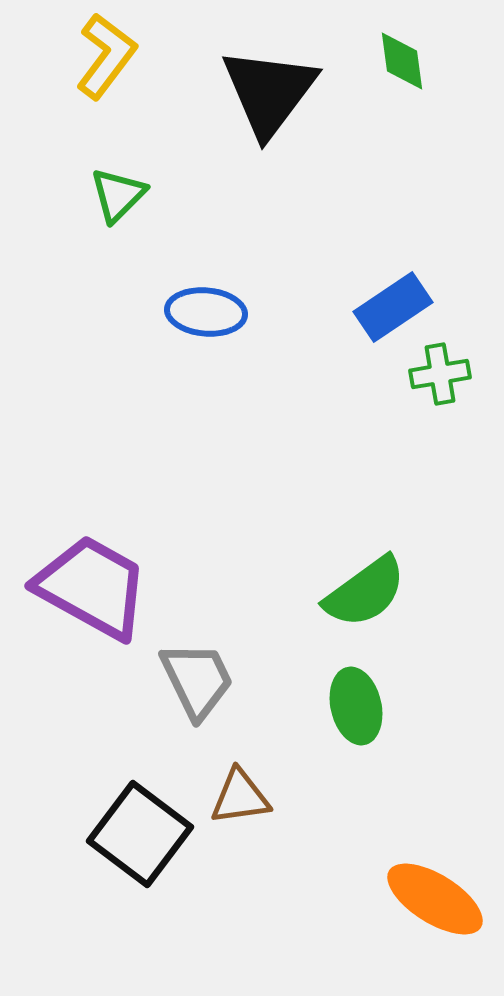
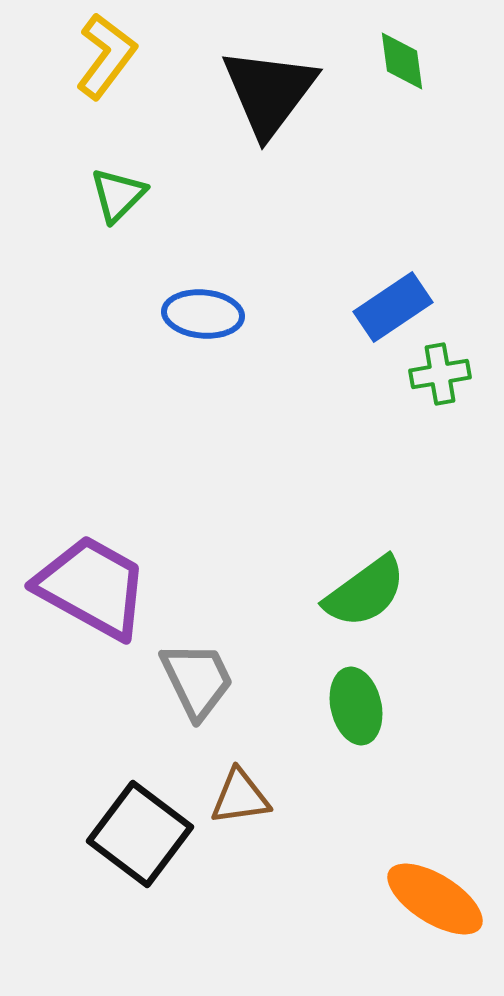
blue ellipse: moved 3 px left, 2 px down
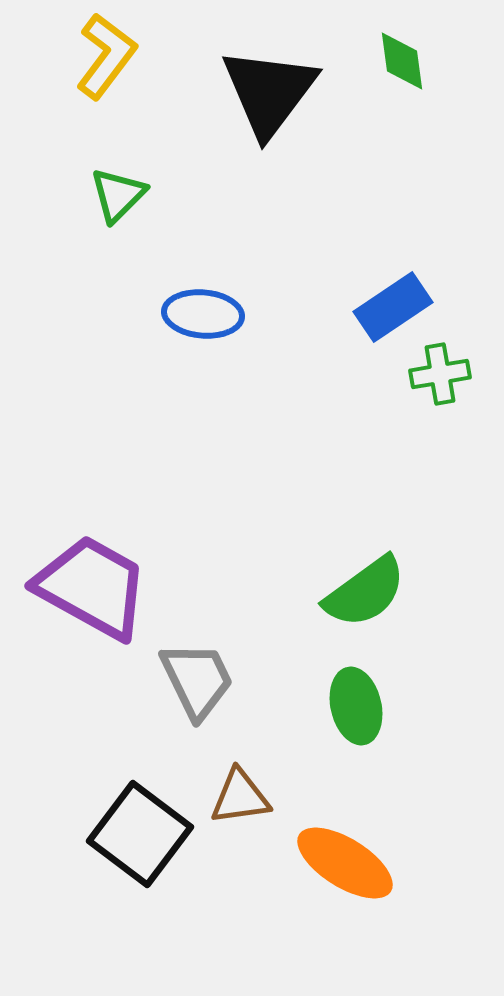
orange ellipse: moved 90 px left, 36 px up
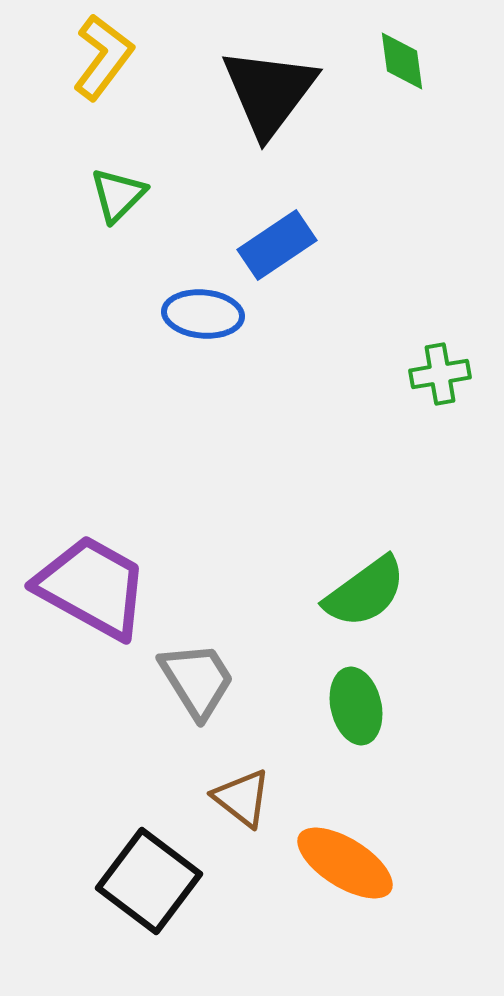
yellow L-shape: moved 3 px left, 1 px down
blue rectangle: moved 116 px left, 62 px up
gray trapezoid: rotated 6 degrees counterclockwise
brown triangle: moved 2 px right, 1 px down; rotated 46 degrees clockwise
black square: moved 9 px right, 47 px down
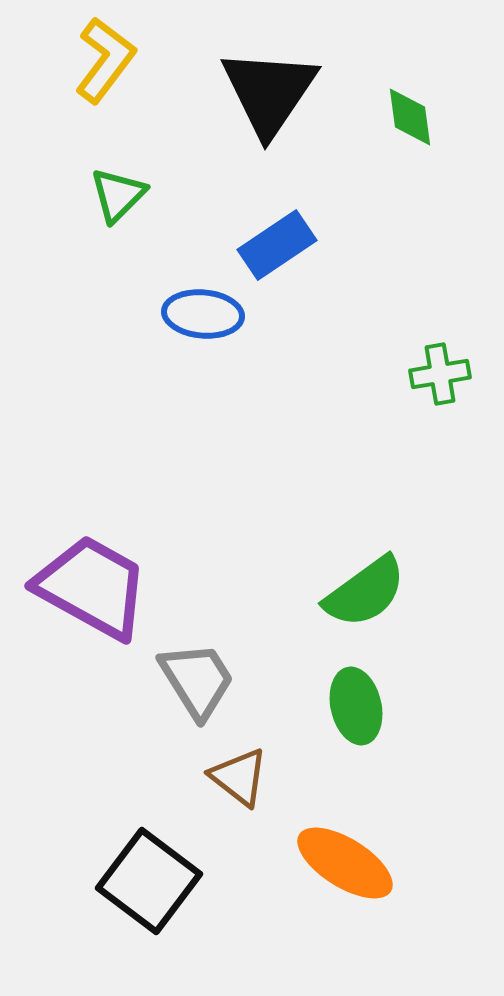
yellow L-shape: moved 2 px right, 3 px down
green diamond: moved 8 px right, 56 px down
black triangle: rotated 3 degrees counterclockwise
brown triangle: moved 3 px left, 21 px up
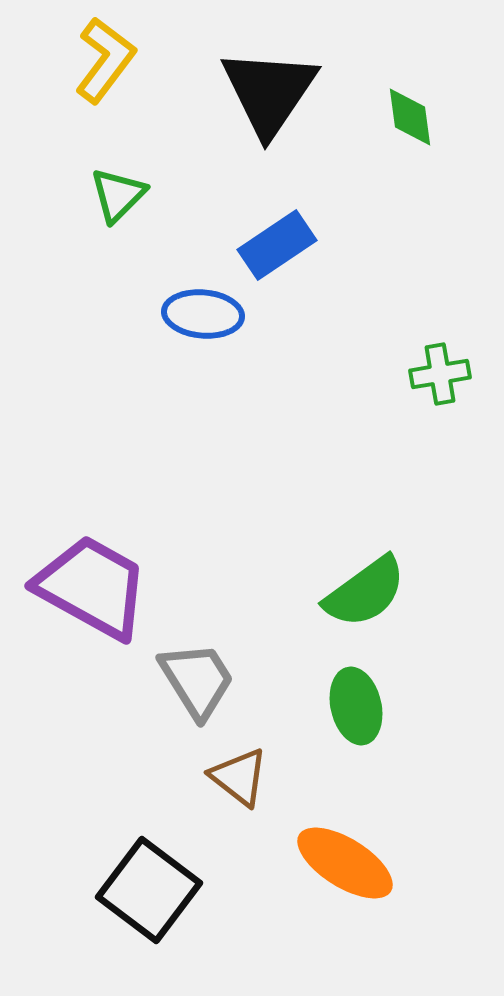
black square: moved 9 px down
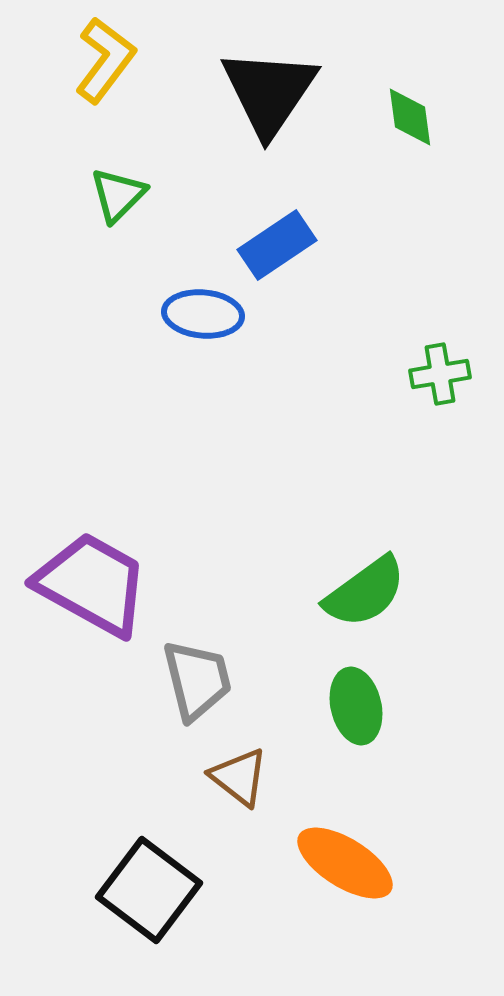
purple trapezoid: moved 3 px up
gray trapezoid: rotated 18 degrees clockwise
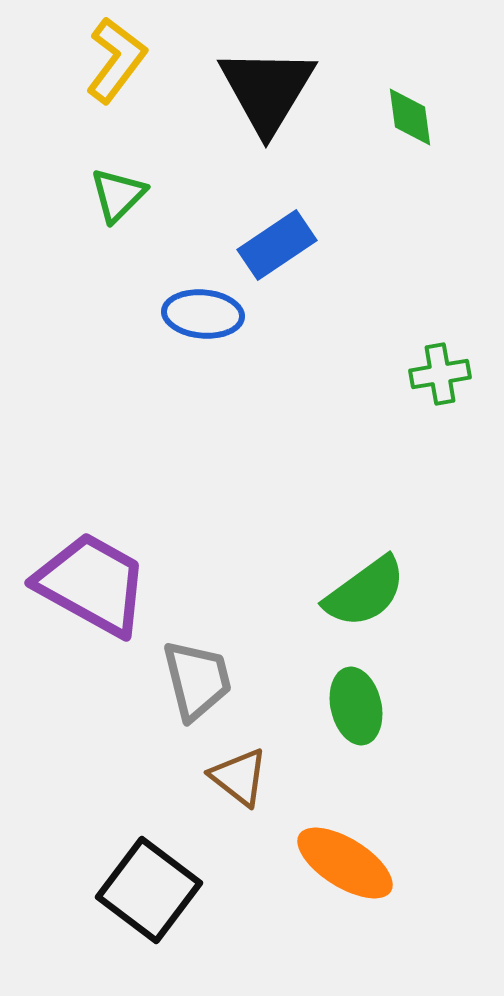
yellow L-shape: moved 11 px right
black triangle: moved 2 px left, 2 px up; rotated 3 degrees counterclockwise
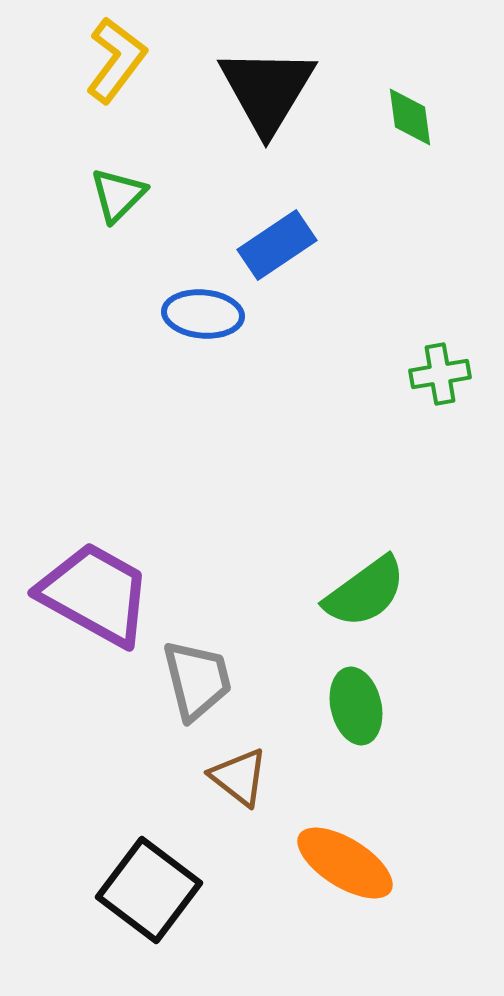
purple trapezoid: moved 3 px right, 10 px down
